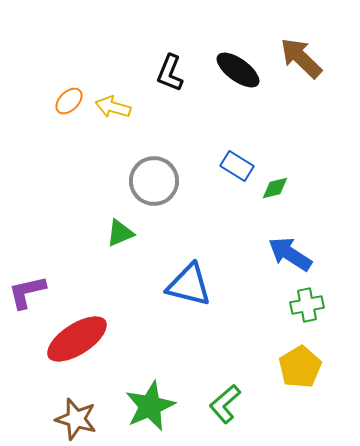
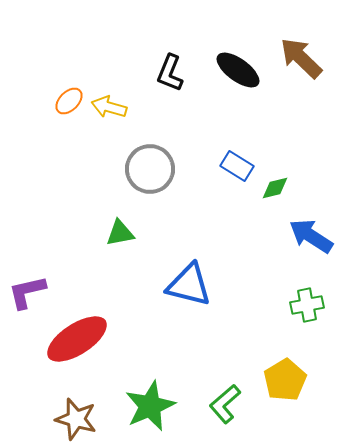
yellow arrow: moved 4 px left
gray circle: moved 4 px left, 12 px up
green triangle: rotated 12 degrees clockwise
blue arrow: moved 21 px right, 18 px up
yellow pentagon: moved 15 px left, 13 px down
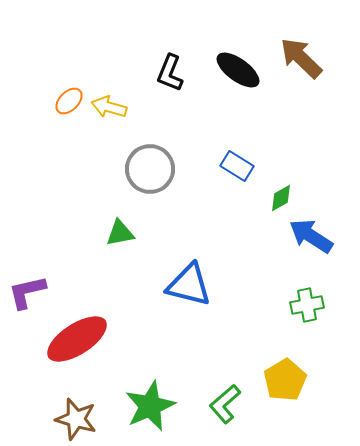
green diamond: moved 6 px right, 10 px down; rotated 16 degrees counterclockwise
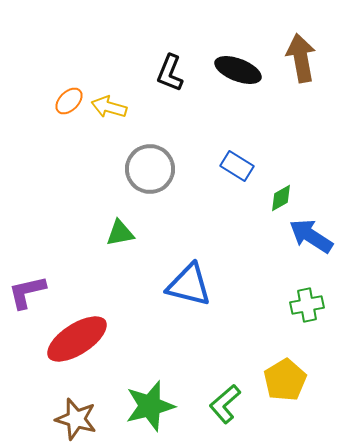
brown arrow: rotated 36 degrees clockwise
black ellipse: rotated 15 degrees counterclockwise
green star: rotated 9 degrees clockwise
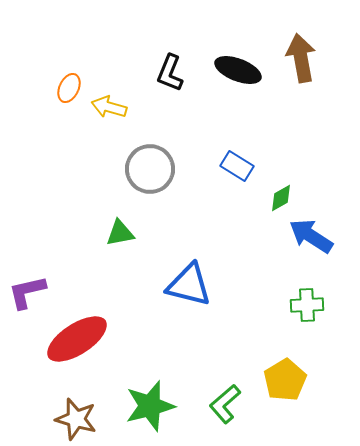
orange ellipse: moved 13 px up; rotated 20 degrees counterclockwise
green cross: rotated 8 degrees clockwise
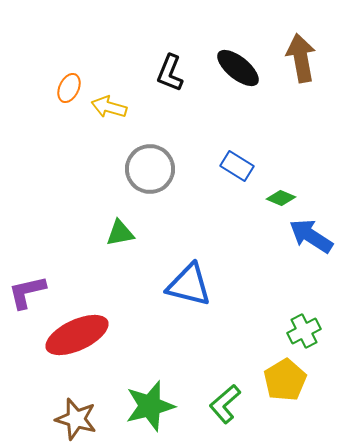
black ellipse: moved 2 px up; rotated 18 degrees clockwise
green diamond: rotated 52 degrees clockwise
green cross: moved 3 px left, 26 px down; rotated 24 degrees counterclockwise
red ellipse: moved 4 px up; rotated 8 degrees clockwise
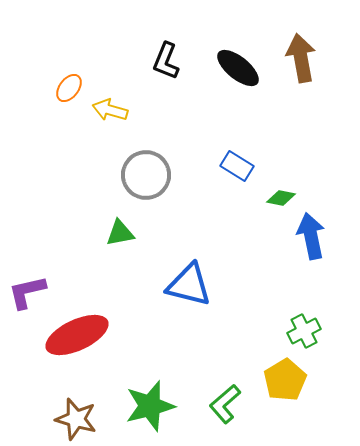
black L-shape: moved 4 px left, 12 px up
orange ellipse: rotated 12 degrees clockwise
yellow arrow: moved 1 px right, 3 px down
gray circle: moved 4 px left, 6 px down
green diamond: rotated 12 degrees counterclockwise
blue arrow: rotated 45 degrees clockwise
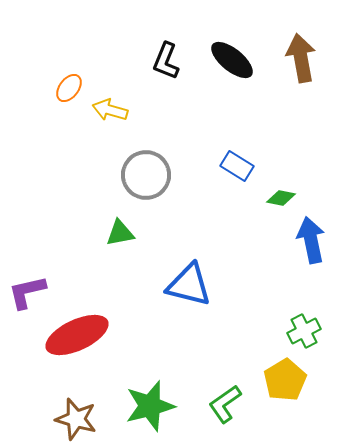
black ellipse: moved 6 px left, 8 px up
blue arrow: moved 4 px down
green L-shape: rotated 6 degrees clockwise
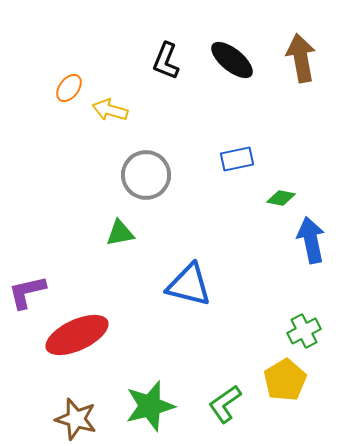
blue rectangle: moved 7 px up; rotated 44 degrees counterclockwise
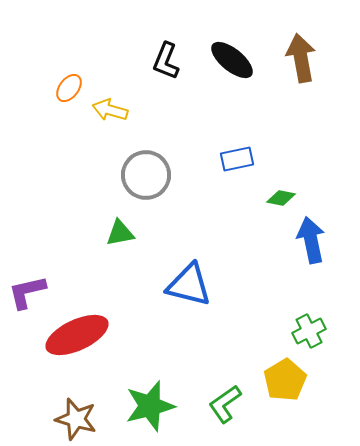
green cross: moved 5 px right
